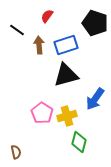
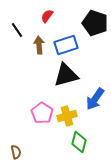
black line: rotated 21 degrees clockwise
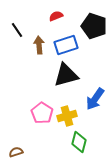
red semicircle: moved 9 px right; rotated 32 degrees clockwise
black pentagon: moved 1 px left, 3 px down
brown semicircle: rotated 96 degrees counterclockwise
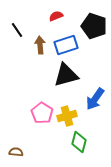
brown arrow: moved 1 px right
brown semicircle: rotated 24 degrees clockwise
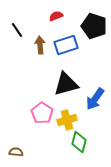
black triangle: moved 9 px down
yellow cross: moved 4 px down
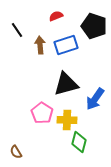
yellow cross: rotated 18 degrees clockwise
brown semicircle: rotated 128 degrees counterclockwise
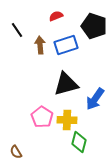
pink pentagon: moved 4 px down
